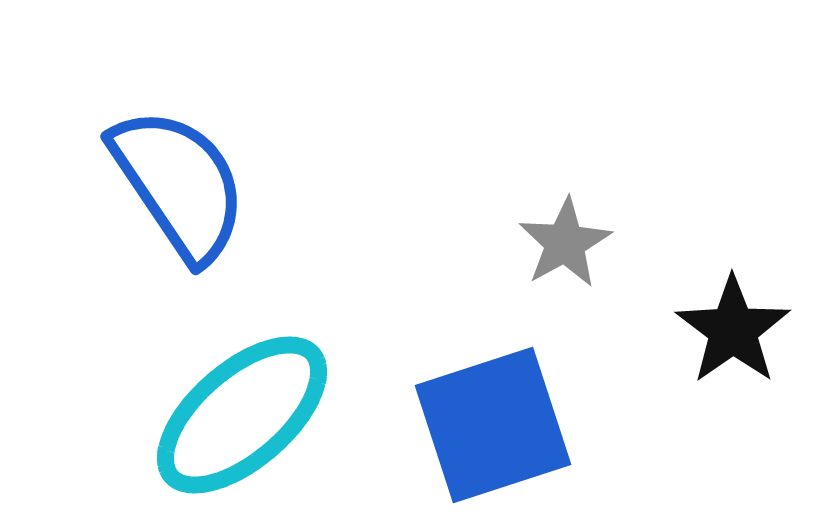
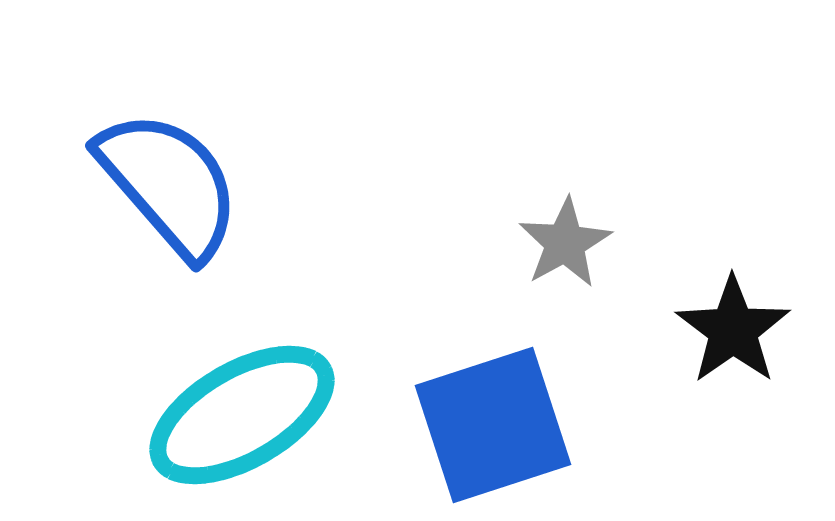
blue semicircle: moved 10 px left; rotated 7 degrees counterclockwise
cyan ellipse: rotated 11 degrees clockwise
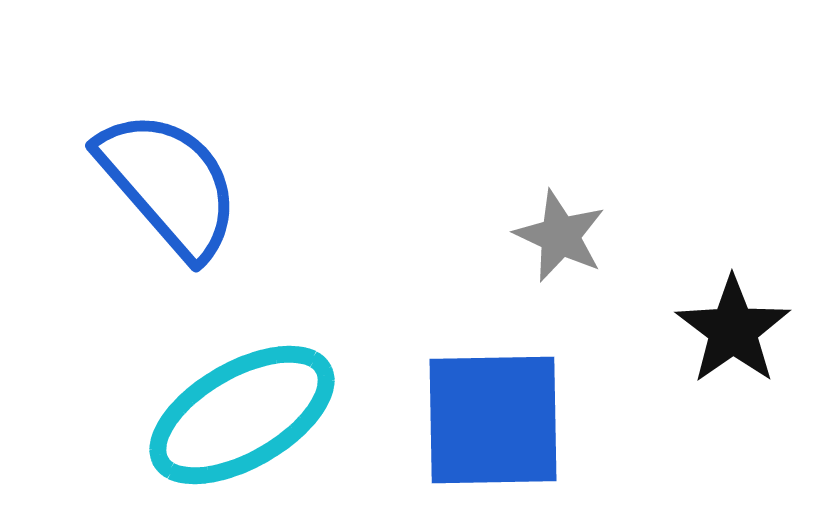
gray star: moved 5 px left, 7 px up; rotated 18 degrees counterclockwise
blue square: moved 5 px up; rotated 17 degrees clockwise
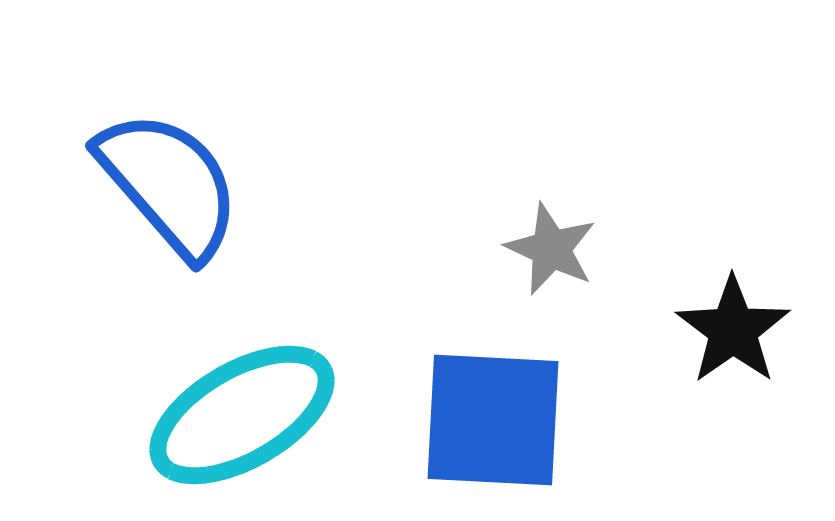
gray star: moved 9 px left, 13 px down
blue square: rotated 4 degrees clockwise
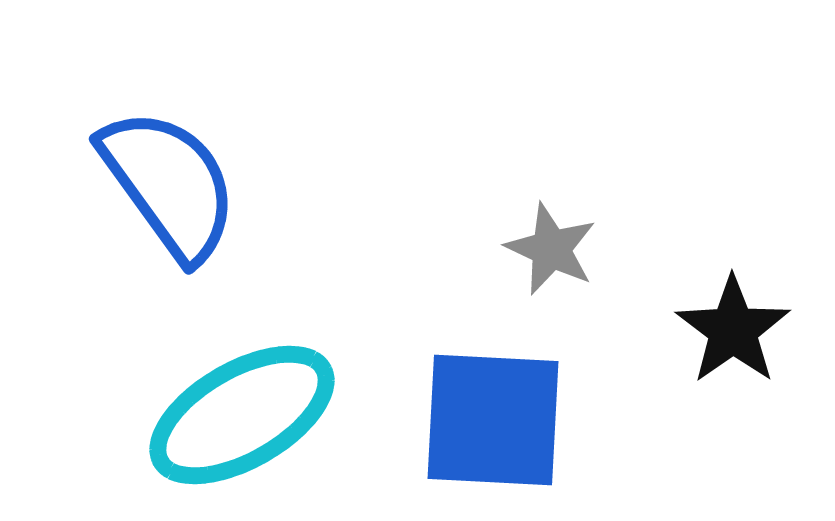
blue semicircle: rotated 5 degrees clockwise
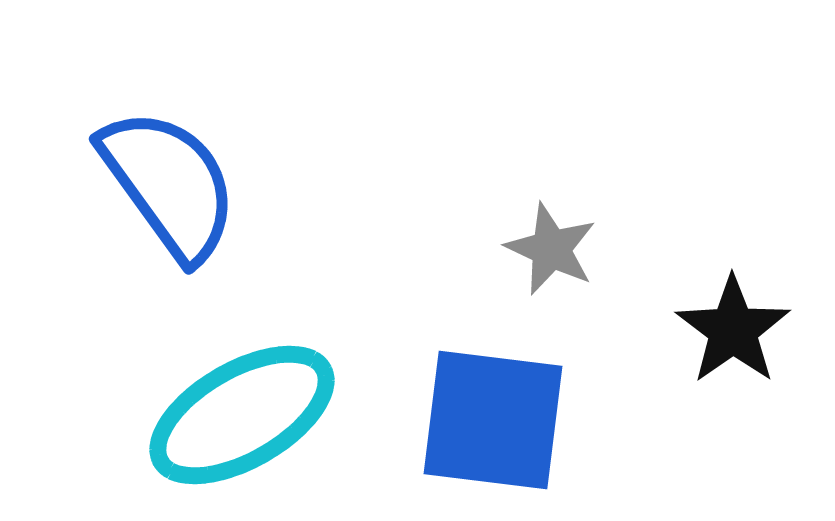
blue square: rotated 4 degrees clockwise
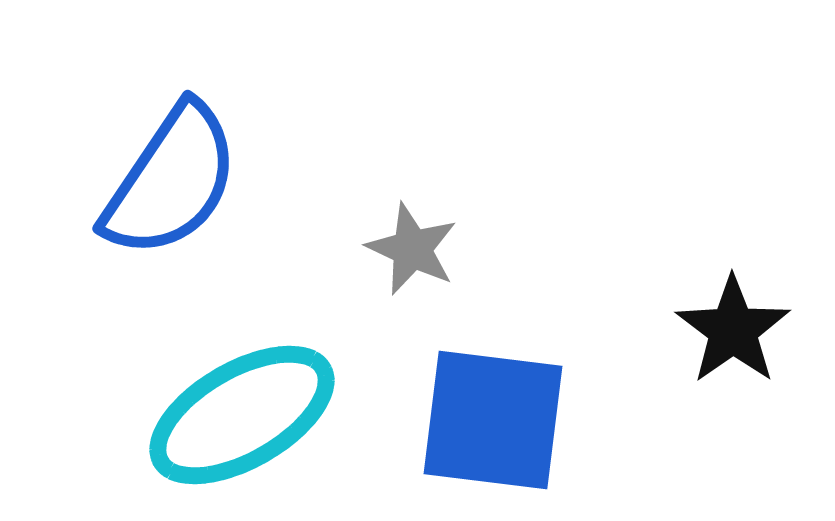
blue semicircle: moved 2 px right, 3 px up; rotated 70 degrees clockwise
gray star: moved 139 px left
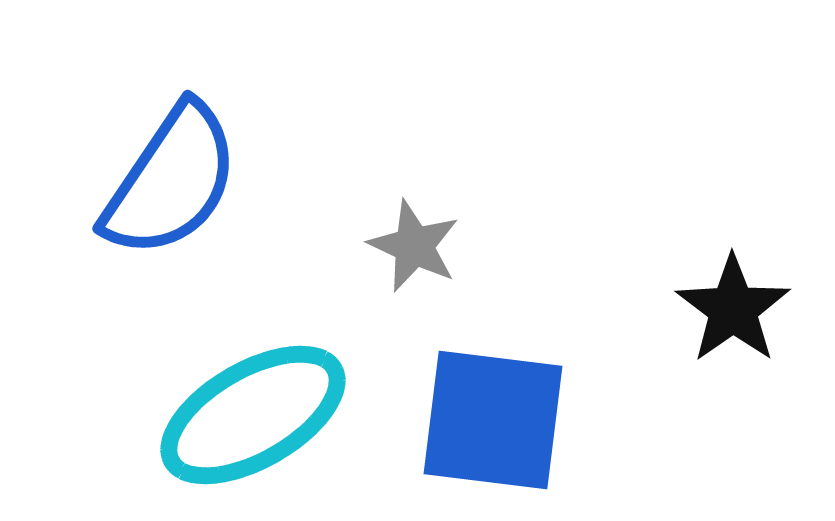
gray star: moved 2 px right, 3 px up
black star: moved 21 px up
cyan ellipse: moved 11 px right
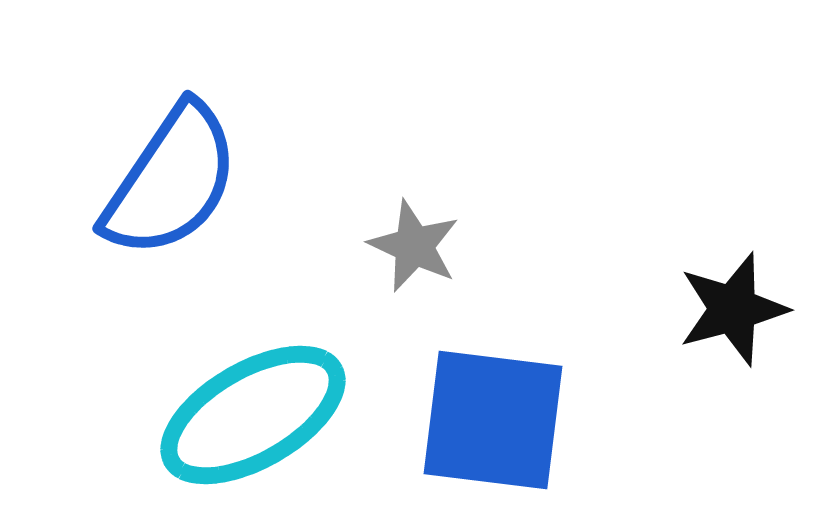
black star: rotated 20 degrees clockwise
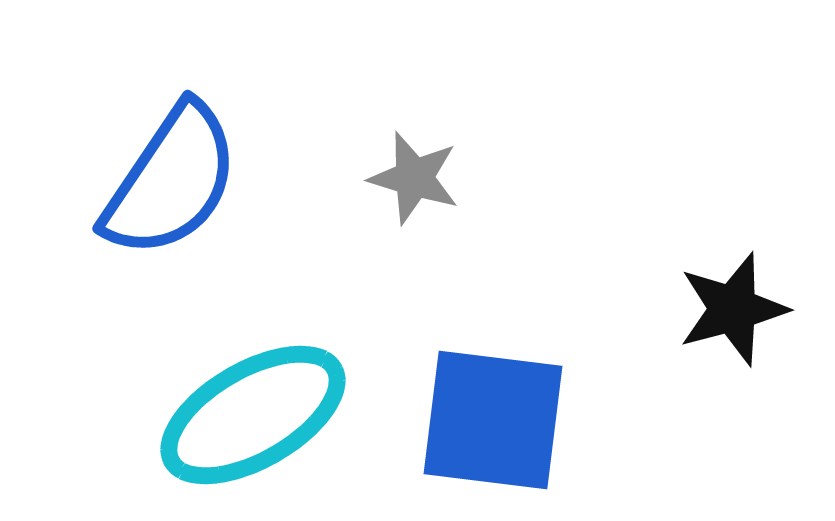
gray star: moved 68 px up; rotated 8 degrees counterclockwise
